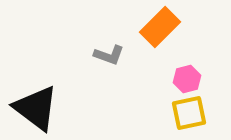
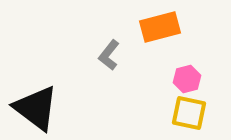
orange rectangle: rotated 30 degrees clockwise
gray L-shape: rotated 108 degrees clockwise
yellow square: rotated 24 degrees clockwise
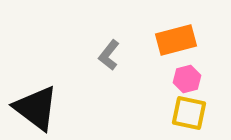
orange rectangle: moved 16 px right, 13 px down
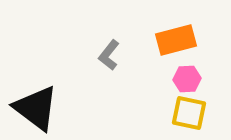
pink hexagon: rotated 12 degrees clockwise
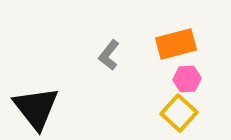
orange rectangle: moved 4 px down
black triangle: rotated 15 degrees clockwise
yellow square: moved 10 px left; rotated 30 degrees clockwise
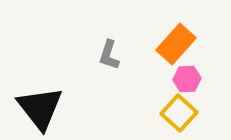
orange rectangle: rotated 33 degrees counterclockwise
gray L-shape: rotated 20 degrees counterclockwise
black triangle: moved 4 px right
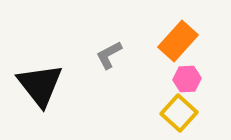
orange rectangle: moved 2 px right, 3 px up
gray L-shape: rotated 44 degrees clockwise
black triangle: moved 23 px up
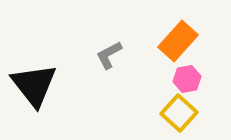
pink hexagon: rotated 8 degrees counterclockwise
black triangle: moved 6 px left
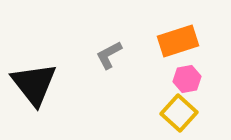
orange rectangle: rotated 30 degrees clockwise
black triangle: moved 1 px up
